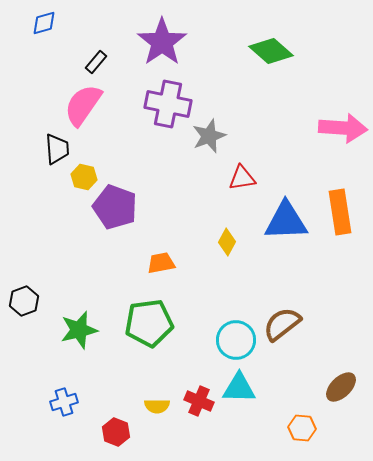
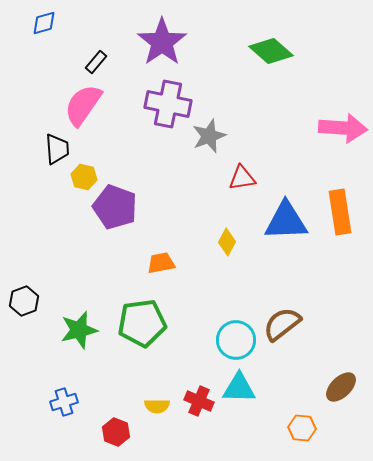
green pentagon: moved 7 px left
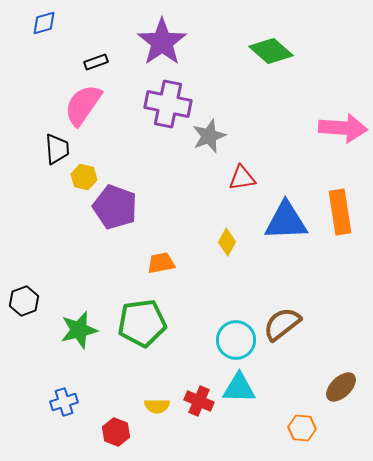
black rectangle: rotated 30 degrees clockwise
